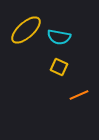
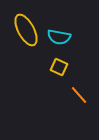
yellow ellipse: rotated 76 degrees counterclockwise
orange line: rotated 72 degrees clockwise
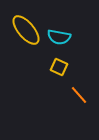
yellow ellipse: rotated 12 degrees counterclockwise
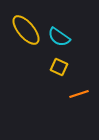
cyan semicircle: rotated 25 degrees clockwise
orange line: moved 1 px up; rotated 66 degrees counterclockwise
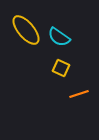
yellow square: moved 2 px right, 1 px down
